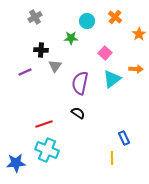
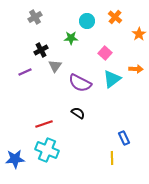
black cross: rotated 32 degrees counterclockwise
purple semicircle: rotated 75 degrees counterclockwise
blue star: moved 1 px left, 4 px up
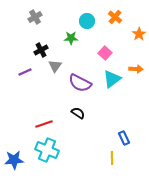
blue star: moved 1 px left, 1 px down
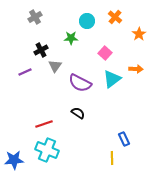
blue rectangle: moved 1 px down
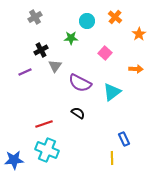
cyan triangle: moved 13 px down
